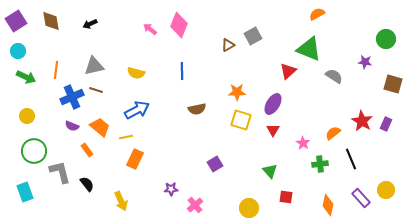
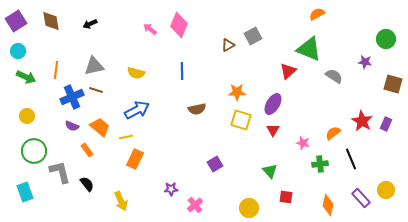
pink star at (303, 143): rotated 16 degrees counterclockwise
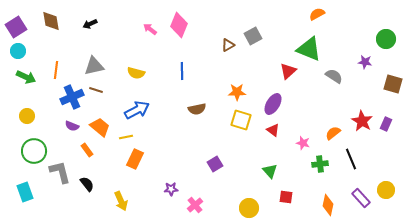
purple square at (16, 21): moved 6 px down
red triangle at (273, 130): rotated 24 degrees counterclockwise
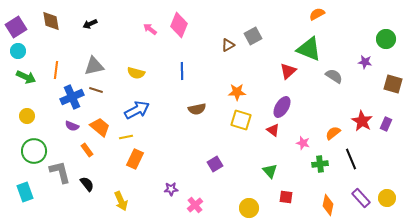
purple ellipse at (273, 104): moved 9 px right, 3 px down
yellow circle at (386, 190): moved 1 px right, 8 px down
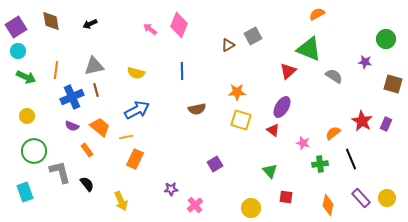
brown line at (96, 90): rotated 56 degrees clockwise
yellow circle at (249, 208): moved 2 px right
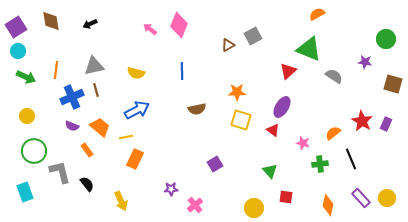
yellow circle at (251, 208): moved 3 px right
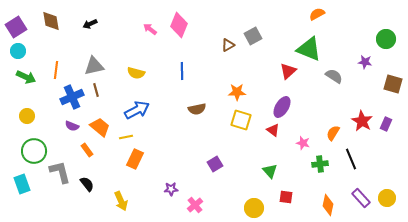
orange semicircle at (333, 133): rotated 21 degrees counterclockwise
cyan rectangle at (25, 192): moved 3 px left, 8 px up
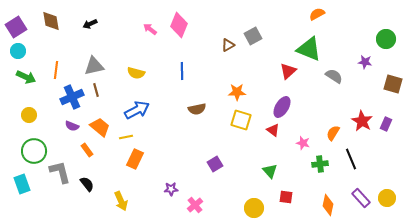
yellow circle at (27, 116): moved 2 px right, 1 px up
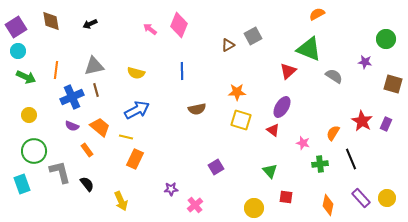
yellow line at (126, 137): rotated 24 degrees clockwise
purple square at (215, 164): moved 1 px right, 3 px down
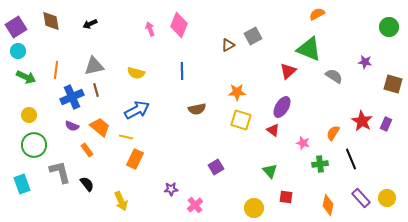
pink arrow at (150, 29): rotated 32 degrees clockwise
green circle at (386, 39): moved 3 px right, 12 px up
green circle at (34, 151): moved 6 px up
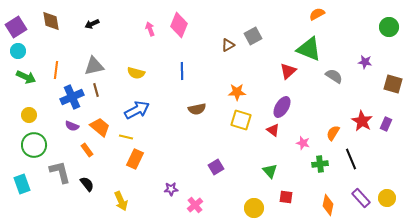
black arrow at (90, 24): moved 2 px right
